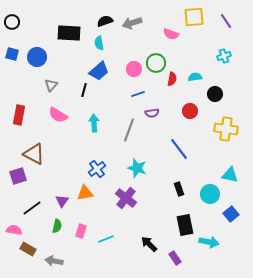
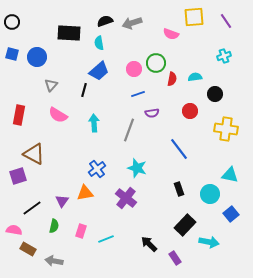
black rectangle at (185, 225): rotated 55 degrees clockwise
green semicircle at (57, 226): moved 3 px left
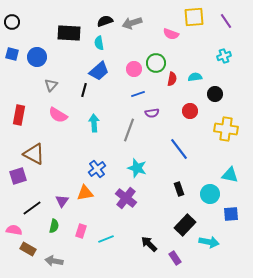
blue square at (231, 214): rotated 35 degrees clockwise
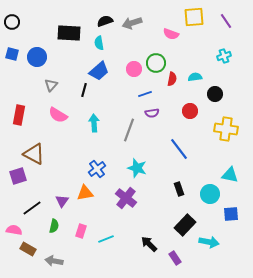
blue line at (138, 94): moved 7 px right
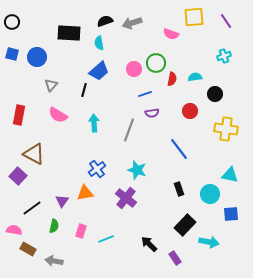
cyan star at (137, 168): moved 2 px down
purple square at (18, 176): rotated 30 degrees counterclockwise
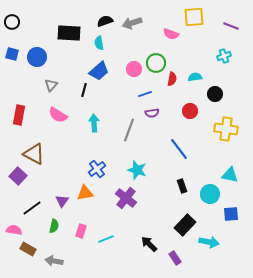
purple line at (226, 21): moved 5 px right, 5 px down; rotated 35 degrees counterclockwise
black rectangle at (179, 189): moved 3 px right, 3 px up
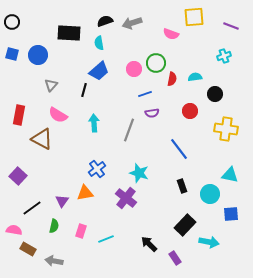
blue circle at (37, 57): moved 1 px right, 2 px up
brown triangle at (34, 154): moved 8 px right, 15 px up
cyan star at (137, 170): moved 2 px right, 3 px down
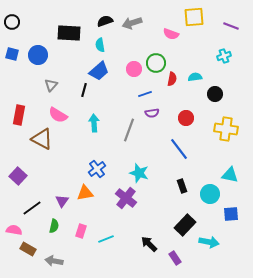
cyan semicircle at (99, 43): moved 1 px right, 2 px down
red circle at (190, 111): moved 4 px left, 7 px down
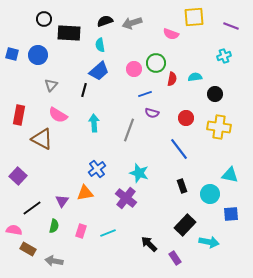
black circle at (12, 22): moved 32 px right, 3 px up
purple semicircle at (152, 113): rotated 24 degrees clockwise
yellow cross at (226, 129): moved 7 px left, 2 px up
cyan line at (106, 239): moved 2 px right, 6 px up
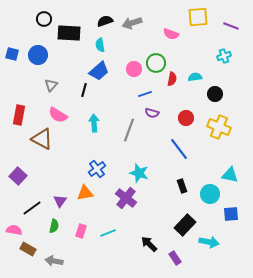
yellow square at (194, 17): moved 4 px right
yellow cross at (219, 127): rotated 15 degrees clockwise
purple triangle at (62, 201): moved 2 px left
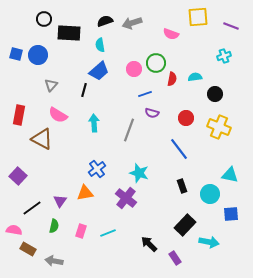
blue square at (12, 54): moved 4 px right
